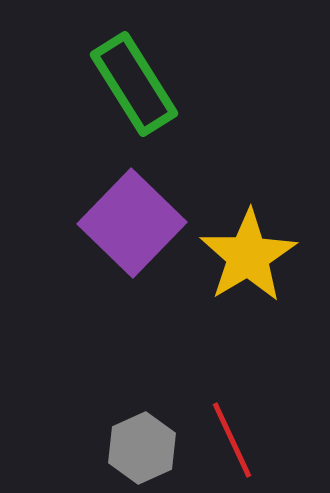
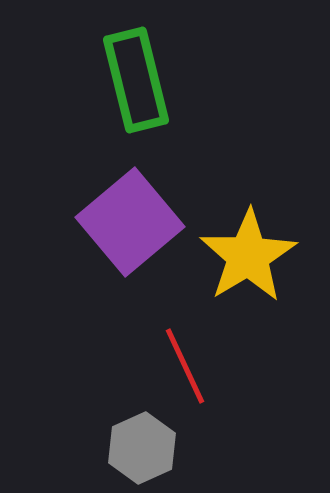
green rectangle: moved 2 px right, 4 px up; rotated 18 degrees clockwise
purple square: moved 2 px left, 1 px up; rotated 6 degrees clockwise
red line: moved 47 px left, 74 px up
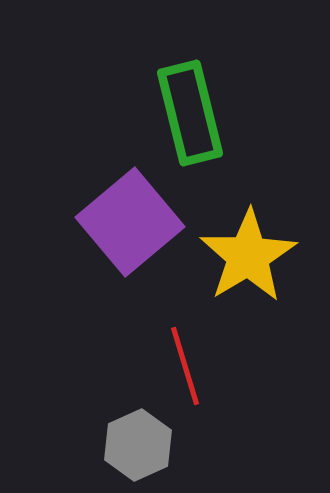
green rectangle: moved 54 px right, 33 px down
red line: rotated 8 degrees clockwise
gray hexagon: moved 4 px left, 3 px up
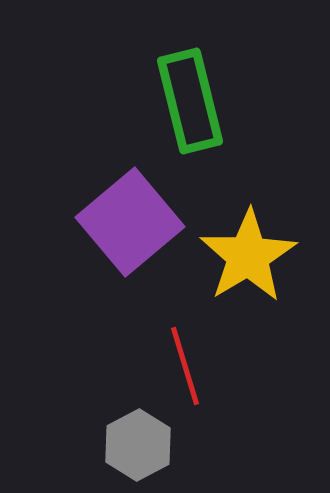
green rectangle: moved 12 px up
gray hexagon: rotated 4 degrees counterclockwise
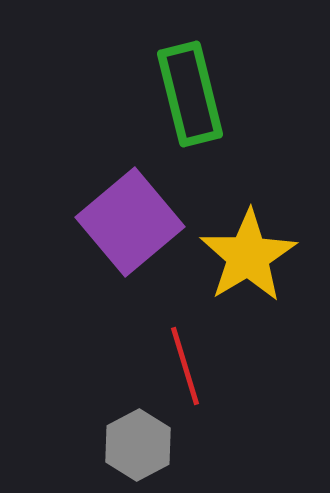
green rectangle: moved 7 px up
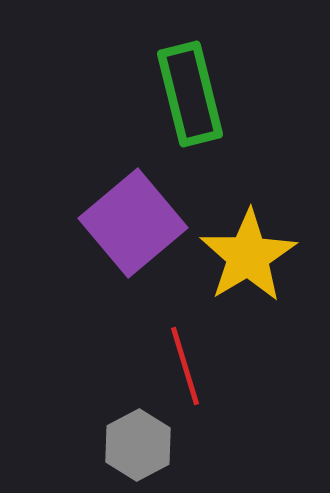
purple square: moved 3 px right, 1 px down
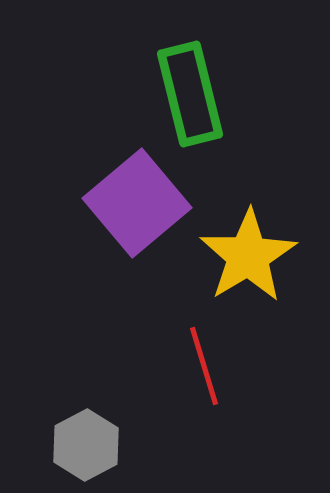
purple square: moved 4 px right, 20 px up
red line: moved 19 px right
gray hexagon: moved 52 px left
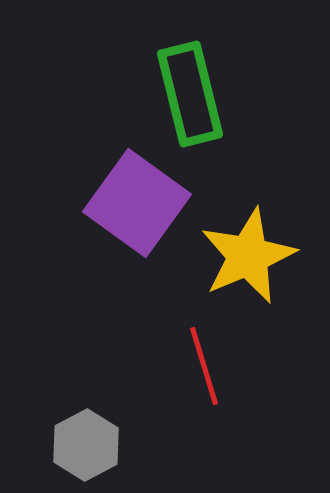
purple square: rotated 14 degrees counterclockwise
yellow star: rotated 8 degrees clockwise
